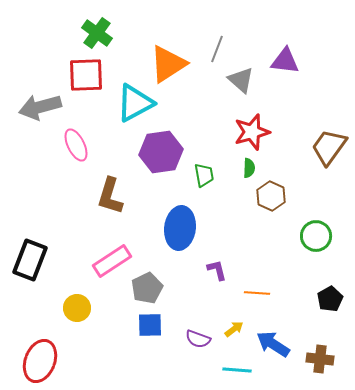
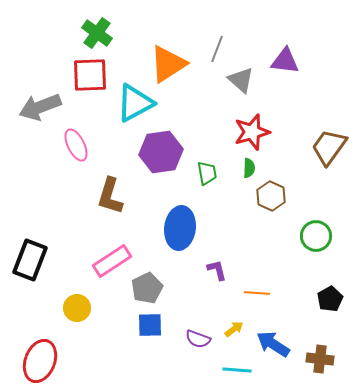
red square: moved 4 px right
gray arrow: rotated 6 degrees counterclockwise
green trapezoid: moved 3 px right, 2 px up
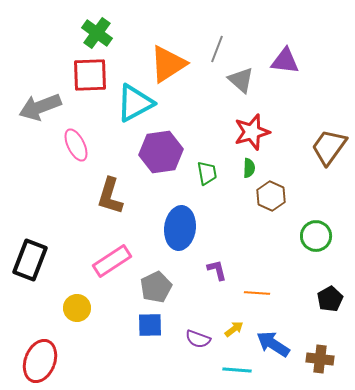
gray pentagon: moved 9 px right, 1 px up
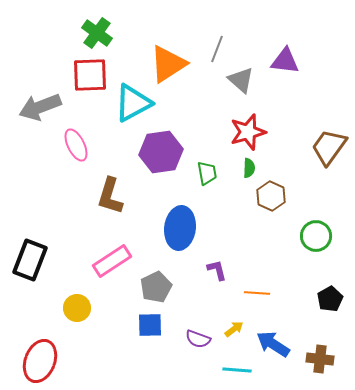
cyan triangle: moved 2 px left
red star: moved 4 px left
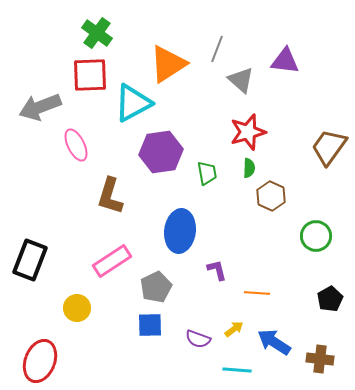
blue ellipse: moved 3 px down
blue arrow: moved 1 px right, 2 px up
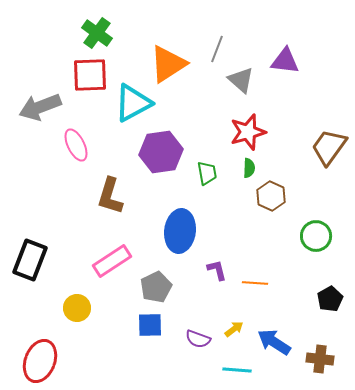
orange line: moved 2 px left, 10 px up
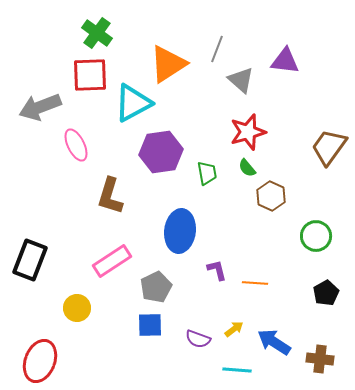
green semicircle: moved 2 px left; rotated 138 degrees clockwise
black pentagon: moved 4 px left, 6 px up
